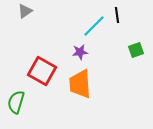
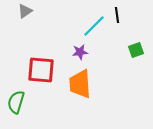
red square: moved 1 px left, 1 px up; rotated 24 degrees counterclockwise
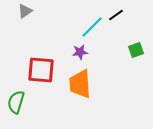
black line: moved 1 px left; rotated 63 degrees clockwise
cyan line: moved 2 px left, 1 px down
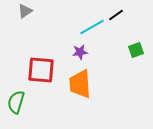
cyan line: rotated 15 degrees clockwise
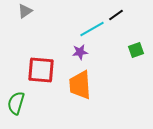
cyan line: moved 2 px down
orange trapezoid: moved 1 px down
green semicircle: moved 1 px down
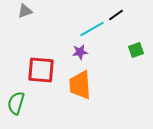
gray triangle: rotated 14 degrees clockwise
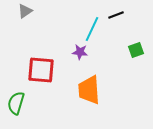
gray triangle: rotated 14 degrees counterclockwise
black line: rotated 14 degrees clockwise
cyan line: rotated 35 degrees counterclockwise
purple star: rotated 14 degrees clockwise
orange trapezoid: moved 9 px right, 5 px down
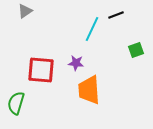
purple star: moved 4 px left, 11 px down
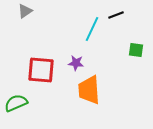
green square: rotated 28 degrees clockwise
green semicircle: rotated 50 degrees clockwise
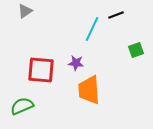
green square: rotated 28 degrees counterclockwise
green semicircle: moved 6 px right, 3 px down
